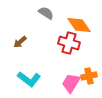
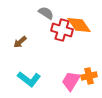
red cross: moved 7 px left, 13 px up
pink trapezoid: moved 2 px up
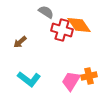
gray semicircle: moved 1 px up
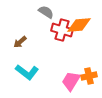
orange diamond: rotated 60 degrees counterclockwise
cyan L-shape: moved 2 px left, 7 px up
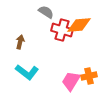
brown arrow: rotated 144 degrees clockwise
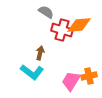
brown arrow: moved 20 px right, 11 px down
cyan L-shape: moved 5 px right
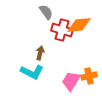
gray semicircle: rotated 21 degrees clockwise
cyan L-shape: rotated 10 degrees counterclockwise
